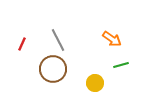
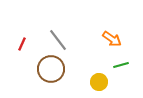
gray line: rotated 10 degrees counterclockwise
brown circle: moved 2 px left
yellow circle: moved 4 px right, 1 px up
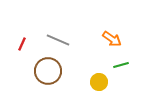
gray line: rotated 30 degrees counterclockwise
brown circle: moved 3 px left, 2 px down
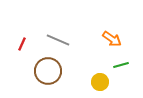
yellow circle: moved 1 px right
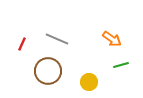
gray line: moved 1 px left, 1 px up
yellow circle: moved 11 px left
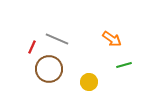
red line: moved 10 px right, 3 px down
green line: moved 3 px right
brown circle: moved 1 px right, 2 px up
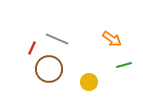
red line: moved 1 px down
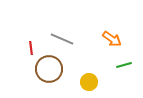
gray line: moved 5 px right
red line: moved 1 px left; rotated 32 degrees counterclockwise
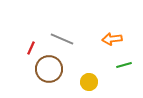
orange arrow: rotated 138 degrees clockwise
red line: rotated 32 degrees clockwise
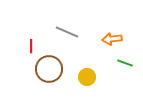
gray line: moved 5 px right, 7 px up
red line: moved 2 px up; rotated 24 degrees counterclockwise
green line: moved 1 px right, 2 px up; rotated 35 degrees clockwise
yellow circle: moved 2 px left, 5 px up
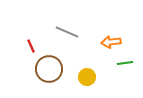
orange arrow: moved 1 px left, 3 px down
red line: rotated 24 degrees counterclockwise
green line: rotated 28 degrees counterclockwise
